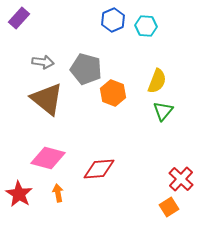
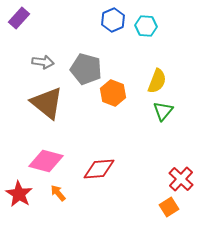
brown triangle: moved 4 px down
pink diamond: moved 2 px left, 3 px down
orange arrow: rotated 30 degrees counterclockwise
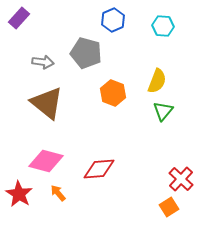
cyan hexagon: moved 17 px right
gray pentagon: moved 16 px up
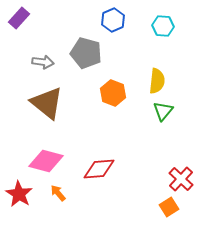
yellow semicircle: rotated 15 degrees counterclockwise
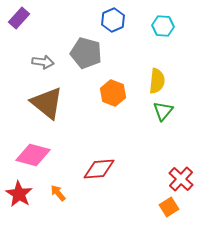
pink diamond: moved 13 px left, 6 px up
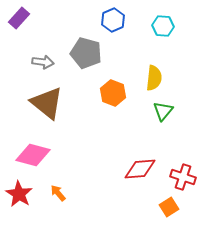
yellow semicircle: moved 3 px left, 3 px up
red diamond: moved 41 px right
red cross: moved 2 px right, 2 px up; rotated 25 degrees counterclockwise
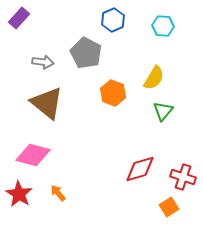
gray pentagon: rotated 12 degrees clockwise
yellow semicircle: rotated 25 degrees clockwise
red diamond: rotated 12 degrees counterclockwise
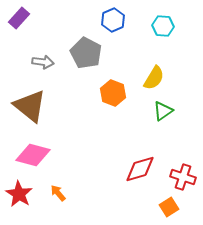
brown triangle: moved 17 px left, 3 px down
green triangle: rotated 15 degrees clockwise
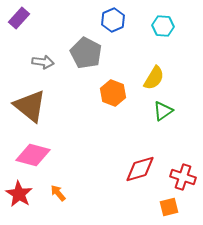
orange square: rotated 18 degrees clockwise
